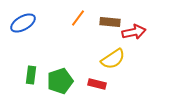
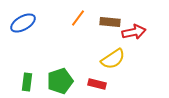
green rectangle: moved 4 px left, 7 px down
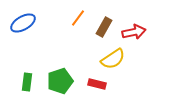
brown rectangle: moved 6 px left, 5 px down; rotated 66 degrees counterclockwise
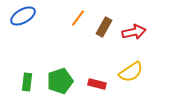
blue ellipse: moved 7 px up
yellow semicircle: moved 18 px right, 13 px down
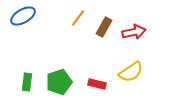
green pentagon: moved 1 px left, 1 px down
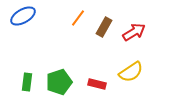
red arrow: rotated 20 degrees counterclockwise
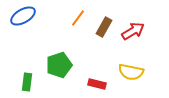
red arrow: moved 1 px left, 1 px up
yellow semicircle: rotated 45 degrees clockwise
green pentagon: moved 17 px up
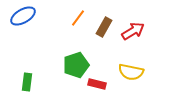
green pentagon: moved 17 px right
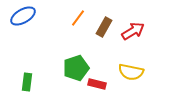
green pentagon: moved 3 px down
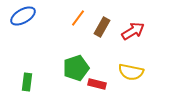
brown rectangle: moved 2 px left
